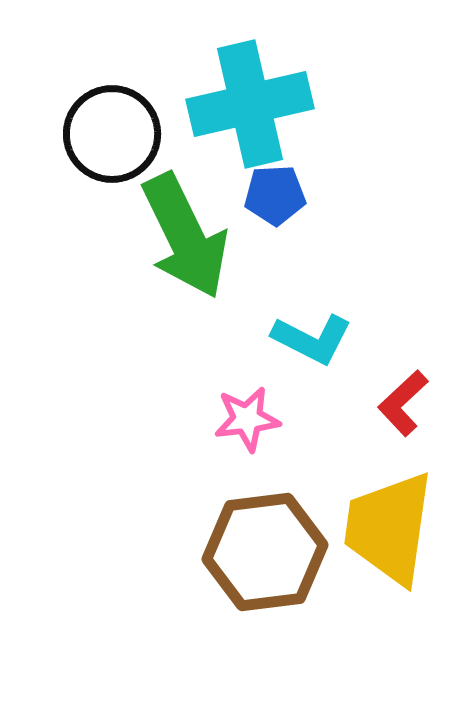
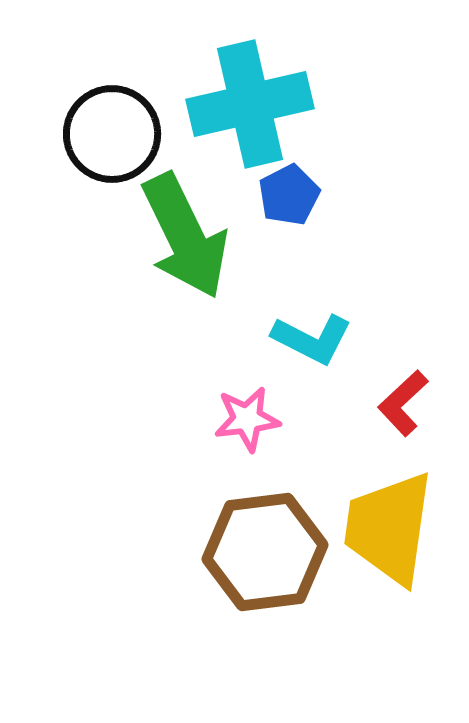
blue pentagon: moved 14 px right; rotated 24 degrees counterclockwise
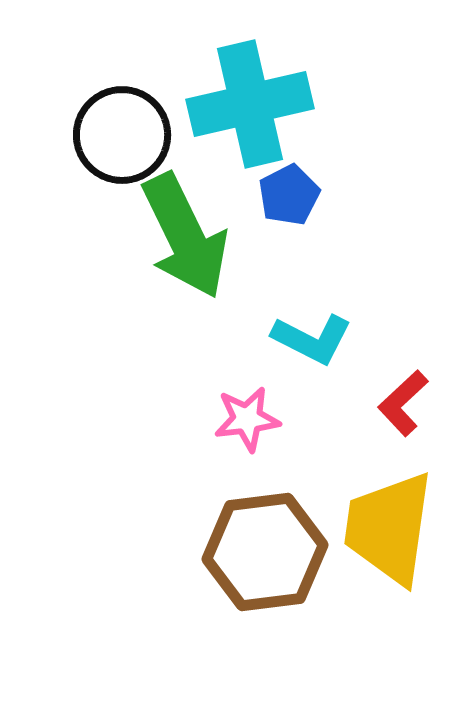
black circle: moved 10 px right, 1 px down
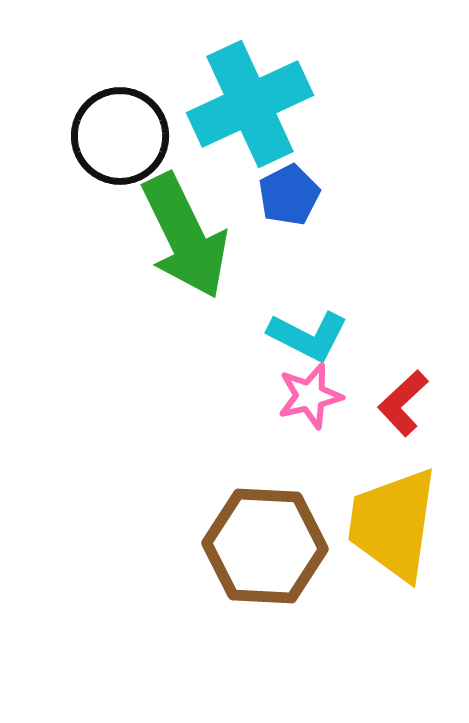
cyan cross: rotated 12 degrees counterclockwise
black circle: moved 2 px left, 1 px down
cyan L-shape: moved 4 px left, 3 px up
pink star: moved 63 px right, 23 px up; rotated 6 degrees counterclockwise
yellow trapezoid: moved 4 px right, 4 px up
brown hexagon: moved 6 px up; rotated 10 degrees clockwise
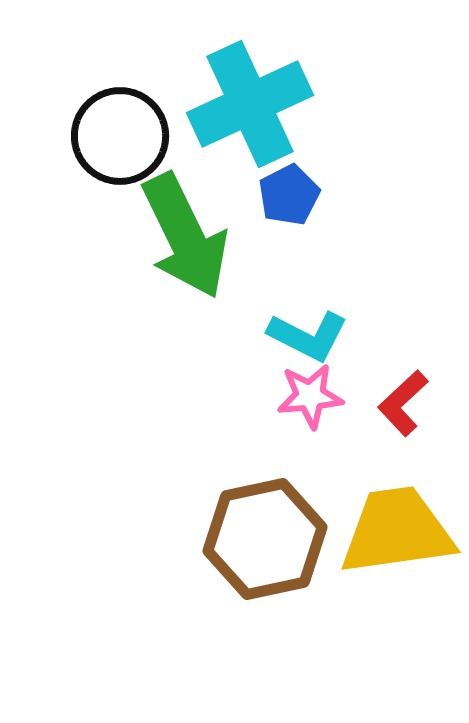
pink star: rotated 8 degrees clockwise
yellow trapezoid: moved 4 px right, 7 px down; rotated 74 degrees clockwise
brown hexagon: moved 7 px up; rotated 15 degrees counterclockwise
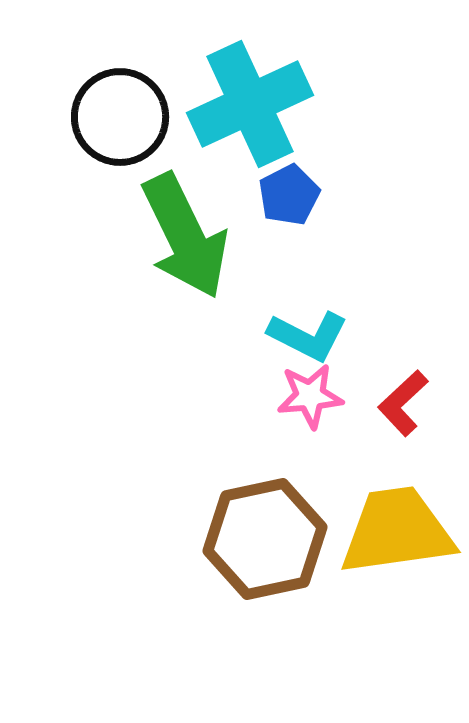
black circle: moved 19 px up
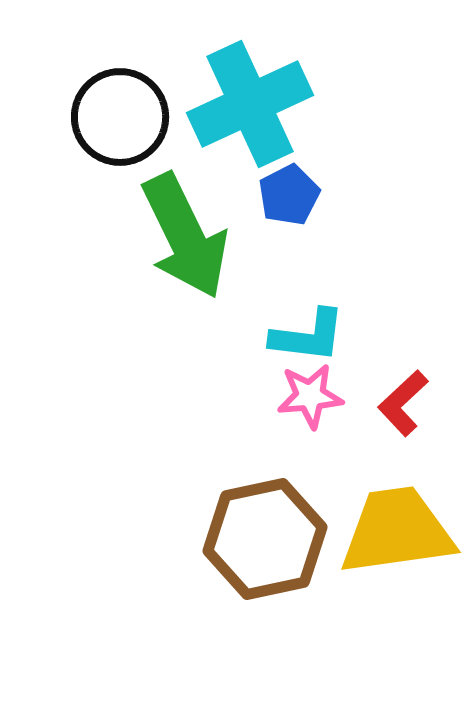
cyan L-shape: rotated 20 degrees counterclockwise
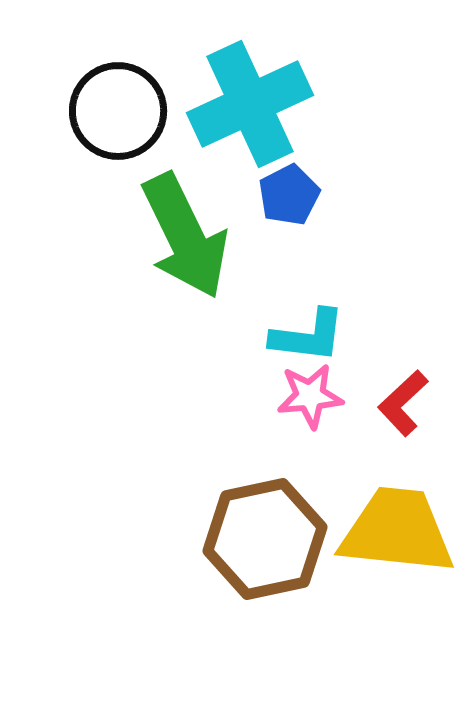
black circle: moved 2 px left, 6 px up
yellow trapezoid: rotated 14 degrees clockwise
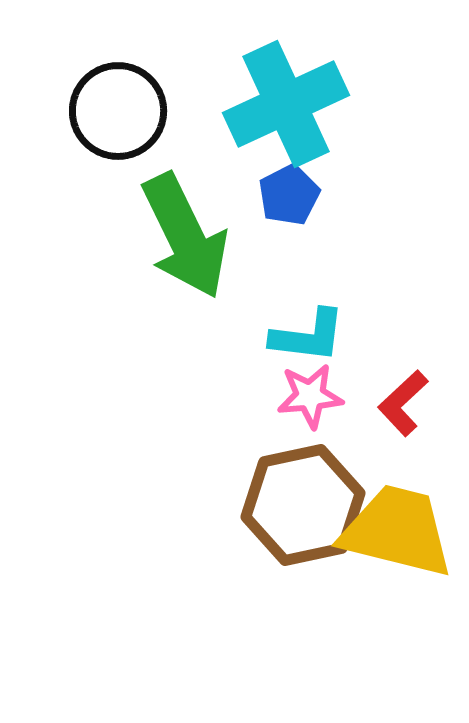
cyan cross: moved 36 px right
yellow trapezoid: rotated 8 degrees clockwise
brown hexagon: moved 38 px right, 34 px up
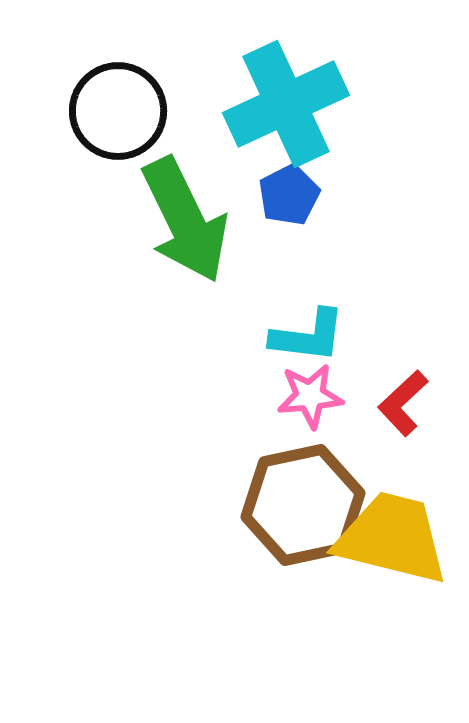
green arrow: moved 16 px up
yellow trapezoid: moved 5 px left, 7 px down
